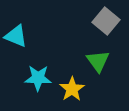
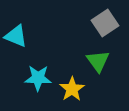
gray square: moved 1 px left, 2 px down; rotated 16 degrees clockwise
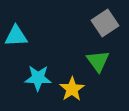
cyan triangle: rotated 25 degrees counterclockwise
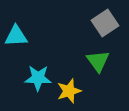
yellow star: moved 3 px left, 2 px down; rotated 15 degrees clockwise
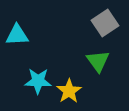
cyan triangle: moved 1 px right, 1 px up
cyan star: moved 3 px down
yellow star: rotated 15 degrees counterclockwise
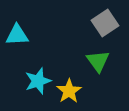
cyan star: rotated 20 degrees counterclockwise
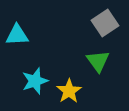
cyan star: moved 3 px left
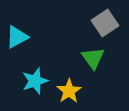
cyan triangle: moved 2 px down; rotated 25 degrees counterclockwise
green triangle: moved 5 px left, 3 px up
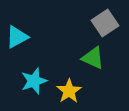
green triangle: rotated 30 degrees counterclockwise
cyan star: moved 1 px left
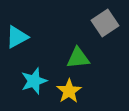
green triangle: moved 15 px left; rotated 30 degrees counterclockwise
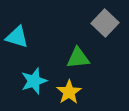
gray square: rotated 12 degrees counterclockwise
cyan triangle: rotated 45 degrees clockwise
yellow star: moved 1 px down
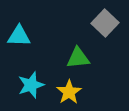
cyan triangle: moved 2 px right, 1 px up; rotated 15 degrees counterclockwise
cyan star: moved 3 px left, 4 px down
